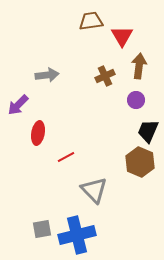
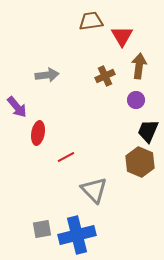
purple arrow: moved 1 px left, 2 px down; rotated 85 degrees counterclockwise
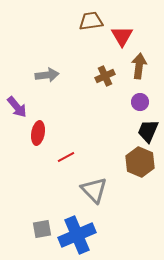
purple circle: moved 4 px right, 2 px down
blue cross: rotated 9 degrees counterclockwise
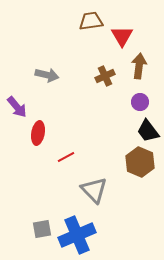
gray arrow: rotated 20 degrees clockwise
black trapezoid: rotated 60 degrees counterclockwise
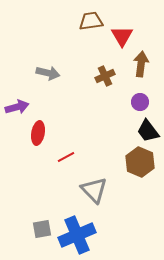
brown arrow: moved 2 px right, 2 px up
gray arrow: moved 1 px right, 2 px up
purple arrow: rotated 65 degrees counterclockwise
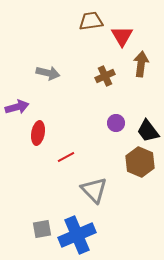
purple circle: moved 24 px left, 21 px down
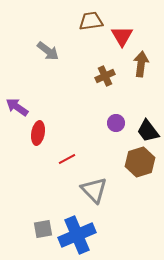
gray arrow: moved 22 px up; rotated 25 degrees clockwise
purple arrow: rotated 130 degrees counterclockwise
red line: moved 1 px right, 2 px down
brown hexagon: rotated 20 degrees clockwise
gray square: moved 1 px right
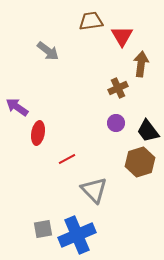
brown cross: moved 13 px right, 12 px down
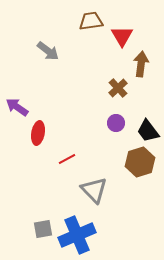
brown cross: rotated 18 degrees counterclockwise
